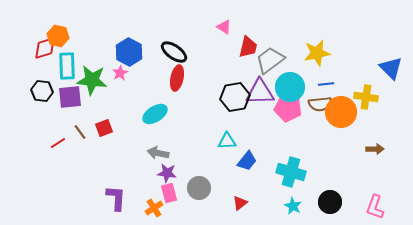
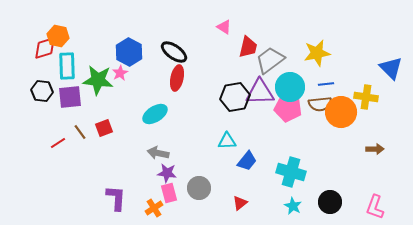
green star at (92, 80): moved 6 px right
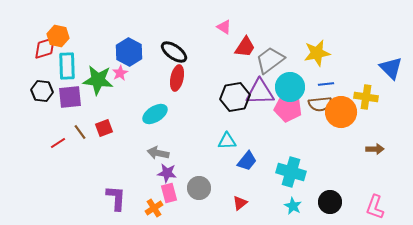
red trapezoid at (248, 47): moved 3 px left; rotated 20 degrees clockwise
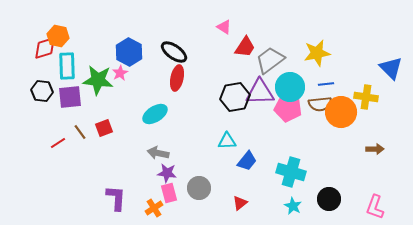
black circle at (330, 202): moved 1 px left, 3 px up
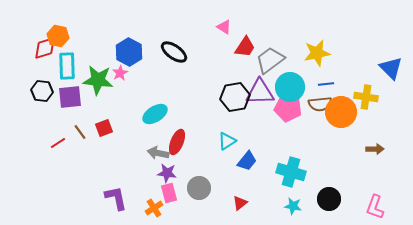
red ellipse at (177, 78): moved 64 px down; rotated 10 degrees clockwise
cyan triangle at (227, 141): rotated 30 degrees counterclockwise
purple L-shape at (116, 198): rotated 16 degrees counterclockwise
cyan star at (293, 206): rotated 18 degrees counterclockwise
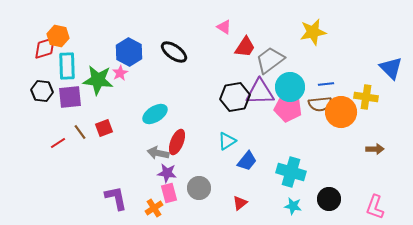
yellow star at (317, 53): moved 4 px left, 21 px up
